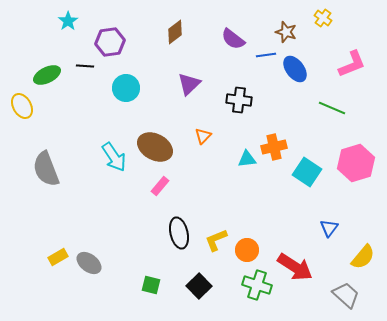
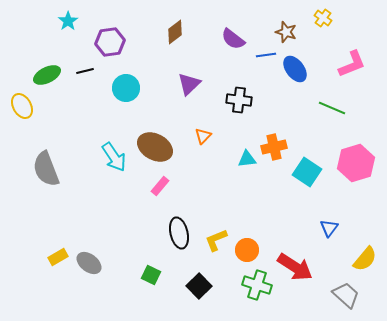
black line: moved 5 px down; rotated 18 degrees counterclockwise
yellow semicircle: moved 2 px right, 2 px down
green square: moved 10 px up; rotated 12 degrees clockwise
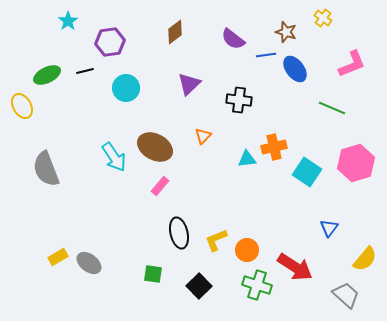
green square: moved 2 px right, 1 px up; rotated 18 degrees counterclockwise
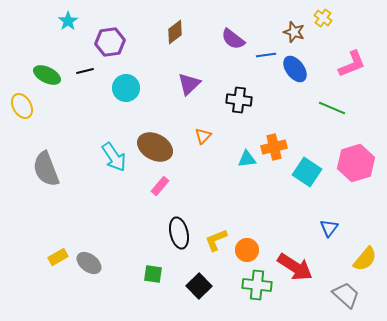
brown star: moved 8 px right
green ellipse: rotated 52 degrees clockwise
green cross: rotated 12 degrees counterclockwise
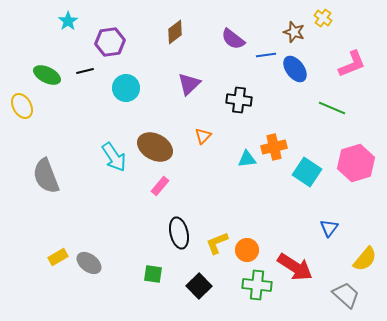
gray semicircle: moved 7 px down
yellow L-shape: moved 1 px right, 3 px down
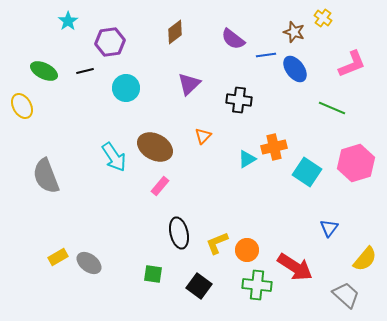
green ellipse: moved 3 px left, 4 px up
cyan triangle: rotated 24 degrees counterclockwise
black square: rotated 10 degrees counterclockwise
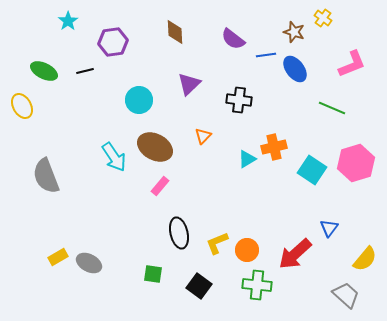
brown diamond: rotated 55 degrees counterclockwise
purple hexagon: moved 3 px right
cyan circle: moved 13 px right, 12 px down
cyan square: moved 5 px right, 2 px up
gray ellipse: rotated 10 degrees counterclockwise
red arrow: moved 13 px up; rotated 105 degrees clockwise
